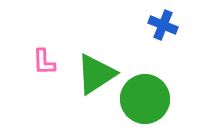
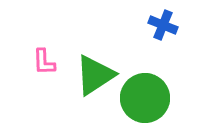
green triangle: moved 1 px left, 1 px down
green circle: moved 1 px up
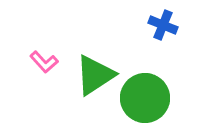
pink L-shape: rotated 40 degrees counterclockwise
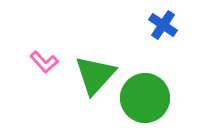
blue cross: rotated 12 degrees clockwise
green triangle: rotated 15 degrees counterclockwise
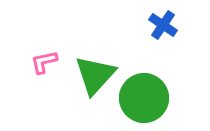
pink L-shape: rotated 120 degrees clockwise
green circle: moved 1 px left
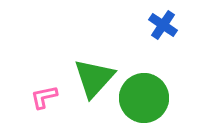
pink L-shape: moved 35 px down
green triangle: moved 1 px left, 3 px down
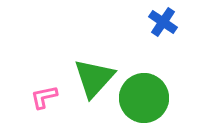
blue cross: moved 3 px up
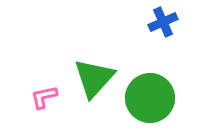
blue cross: rotated 32 degrees clockwise
green circle: moved 6 px right
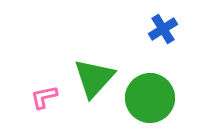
blue cross: moved 7 px down; rotated 8 degrees counterclockwise
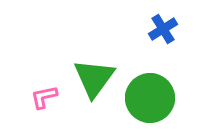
green triangle: rotated 6 degrees counterclockwise
